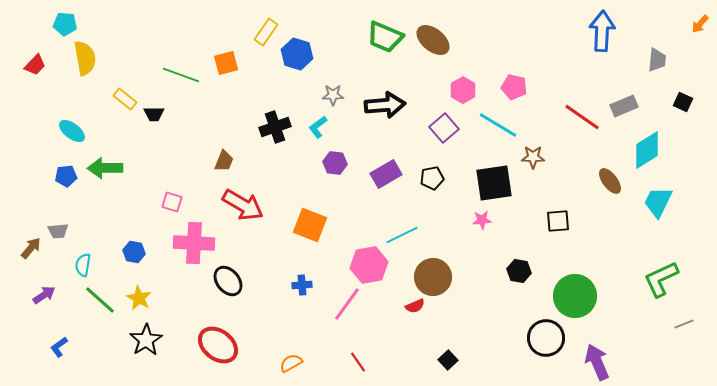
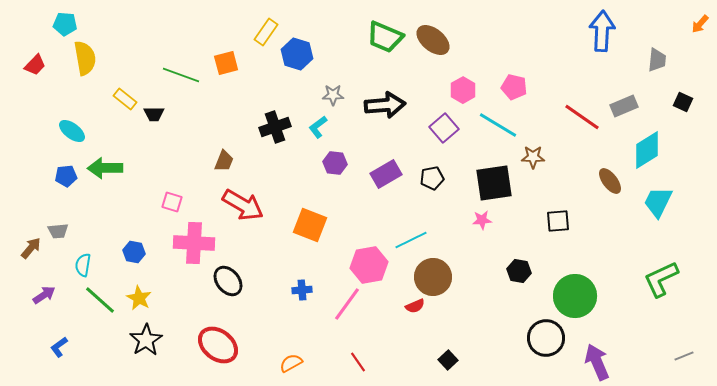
cyan line at (402, 235): moved 9 px right, 5 px down
blue cross at (302, 285): moved 5 px down
gray line at (684, 324): moved 32 px down
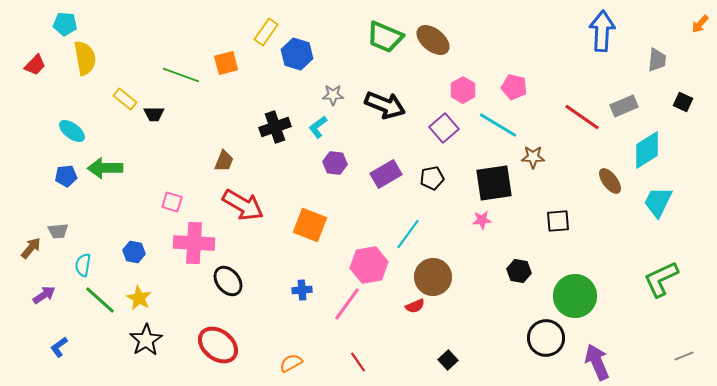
black arrow at (385, 105): rotated 27 degrees clockwise
cyan line at (411, 240): moved 3 px left, 6 px up; rotated 28 degrees counterclockwise
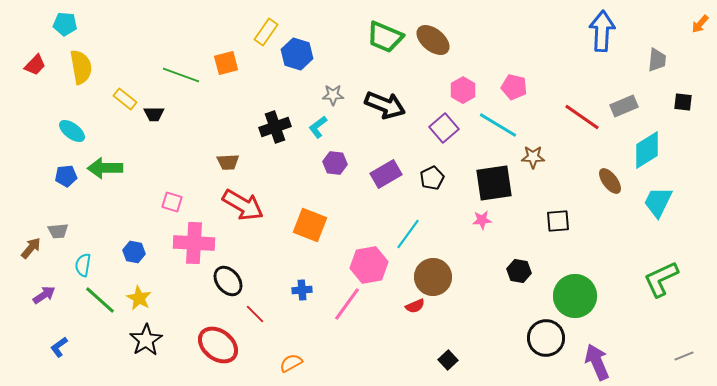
yellow semicircle at (85, 58): moved 4 px left, 9 px down
black square at (683, 102): rotated 18 degrees counterclockwise
brown trapezoid at (224, 161): moved 4 px right, 1 px down; rotated 65 degrees clockwise
black pentagon at (432, 178): rotated 15 degrees counterclockwise
red line at (358, 362): moved 103 px left, 48 px up; rotated 10 degrees counterclockwise
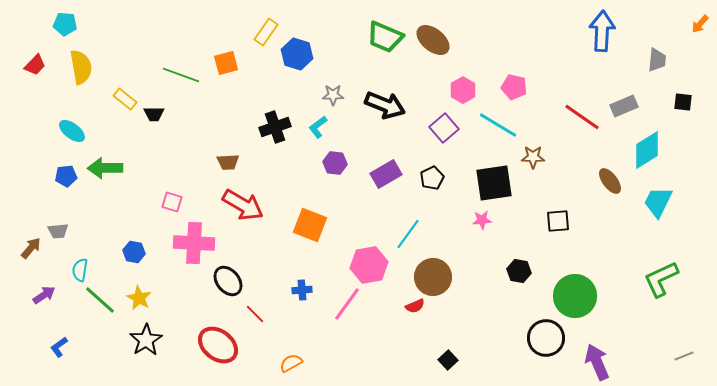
cyan semicircle at (83, 265): moved 3 px left, 5 px down
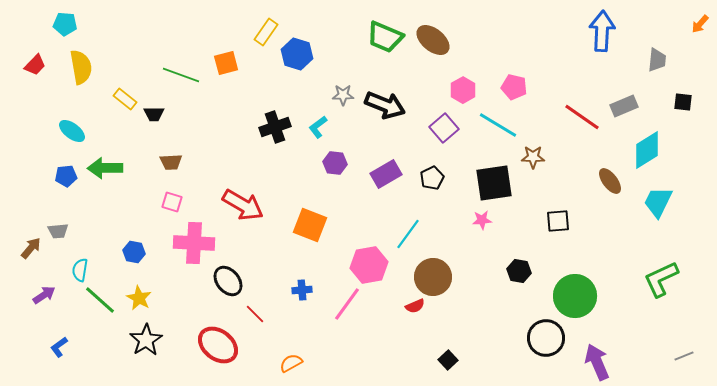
gray star at (333, 95): moved 10 px right
brown trapezoid at (228, 162): moved 57 px left
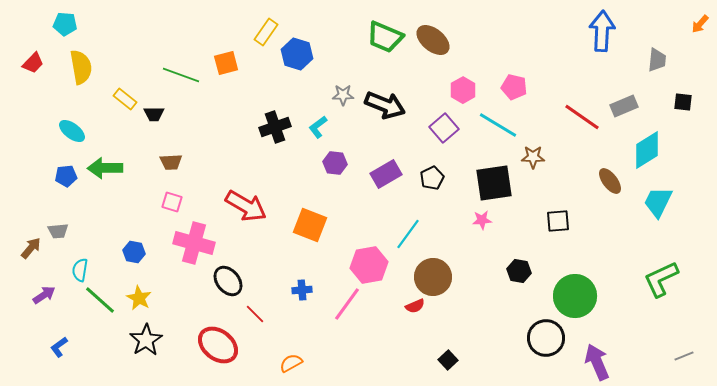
red trapezoid at (35, 65): moved 2 px left, 2 px up
red arrow at (243, 205): moved 3 px right, 1 px down
pink cross at (194, 243): rotated 12 degrees clockwise
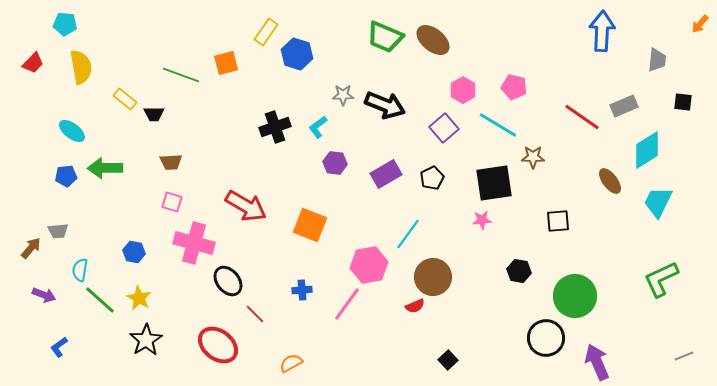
purple arrow at (44, 295): rotated 55 degrees clockwise
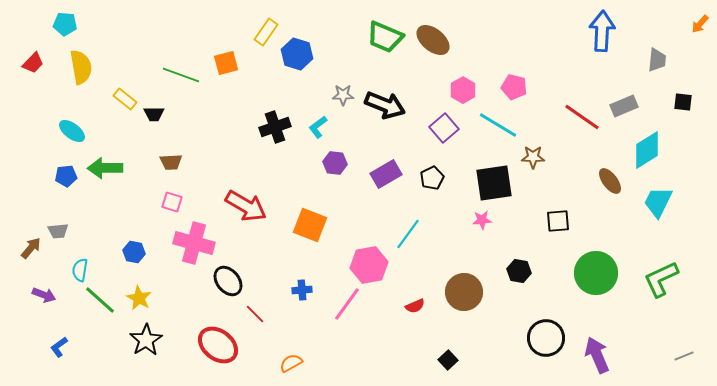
brown circle at (433, 277): moved 31 px right, 15 px down
green circle at (575, 296): moved 21 px right, 23 px up
purple arrow at (597, 362): moved 7 px up
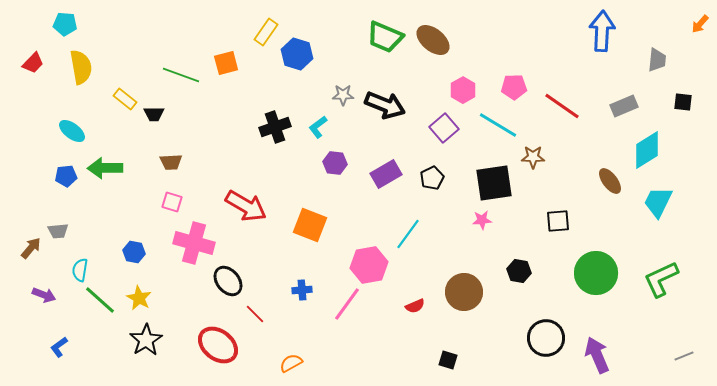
pink pentagon at (514, 87): rotated 15 degrees counterclockwise
red line at (582, 117): moved 20 px left, 11 px up
black square at (448, 360): rotated 30 degrees counterclockwise
